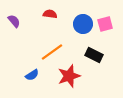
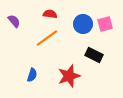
orange line: moved 5 px left, 14 px up
blue semicircle: rotated 40 degrees counterclockwise
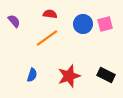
black rectangle: moved 12 px right, 20 px down
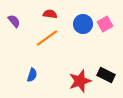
pink square: rotated 14 degrees counterclockwise
red star: moved 11 px right, 5 px down
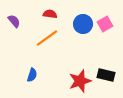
black rectangle: rotated 12 degrees counterclockwise
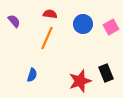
pink square: moved 6 px right, 3 px down
orange line: rotated 30 degrees counterclockwise
black rectangle: moved 2 px up; rotated 54 degrees clockwise
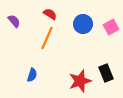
red semicircle: rotated 24 degrees clockwise
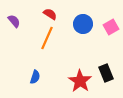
blue semicircle: moved 3 px right, 2 px down
red star: rotated 20 degrees counterclockwise
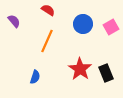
red semicircle: moved 2 px left, 4 px up
orange line: moved 3 px down
red star: moved 12 px up
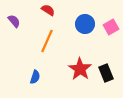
blue circle: moved 2 px right
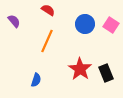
pink square: moved 2 px up; rotated 28 degrees counterclockwise
blue semicircle: moved 1 px right, 3 px down
